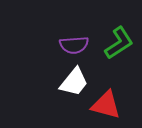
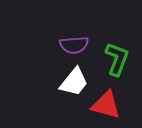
green L-shape: moved 2 px left, 16 px down; rotated 36 degrees counterclockwise
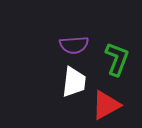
white trapezoid: rotated 32 degrees counterclockwise
red triangle: rotated 44 degrees counterclockwise
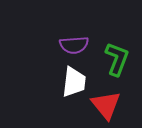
red triangle: rotated 40 degrees counterclockwise
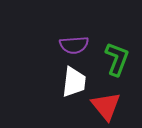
red triangle: moved 1 px down
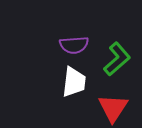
green L-shape: rotated 28 degrees clockwise
red triangle: moved 7 px right, 2 px down; rotated 12 degrees clockwise
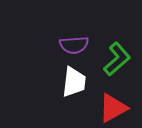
red triangle: rotated 28 degrees clockwise
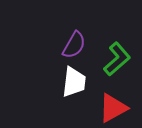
purple semicircle: rotated 56 degrees counterclockwise
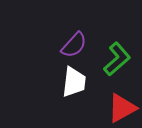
purple semicircle: rotated 12 degrees clockwise
red triangle: moved 9 px right
